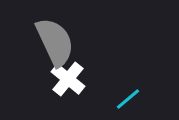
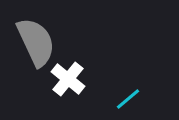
gray semicircle: moved 19 px left
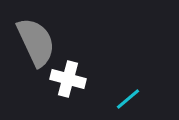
white cross: rotated 24 degrees counterclockwise
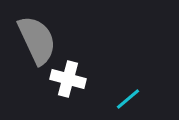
gray semicircle: moved 1 px right, 2 px up
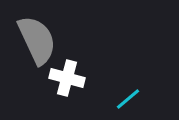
white cross: moved 1 px left, 1 px up
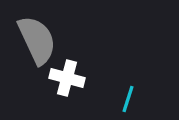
cyan line: rotated 32 degrees counterclockwise
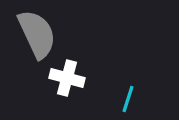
gray semicircle: moved 6 px up
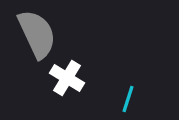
white cross: rotated 16 degrees clockwise
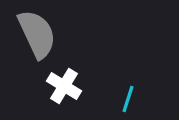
white cross: moved 3 px left, 8 px down
